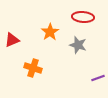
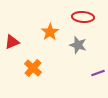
red triangle: moved 2 px down
orange cross: rotated 24 degrees clockwise
purple line: moved 5 px up
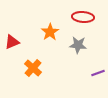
gray star: rotated 12 degrees counterclockwise
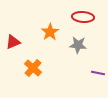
red triangle: moved 1 px right
purple line: rotated 32 degrees clockwise
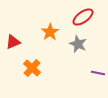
red ellipse: rotated 40 degrees counterclockwise
gray star: moved 1 px up; rotated 18 degrees clockwise
orange cross: moved 1 px left
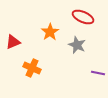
red ellipse: rotated 60 degrees clockwise
gray star: moved 1 px left, 1 px down
orange cross: rotated 18 degrees counterclockwise
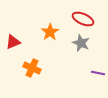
red ellipse: moved 2 px down
gray star: moved 4 px right, 2 px up
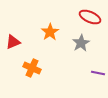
red ellipse: moved 7 px right, 2 px up
gray star: rotated 18 degrees clockwise
